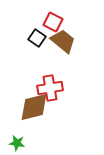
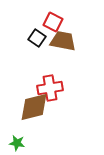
brown trapezoid: rotated 28 degrees counterclockwise
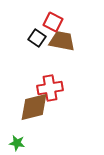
brown trapezoid: moved 1 px left
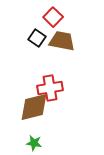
red square: moved 5 px up; rotated 18 degrees clockwise
green star: moved 17 px right
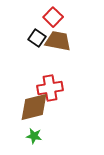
brown trapezoid: moved 4 px left
green star: moved 7 px up
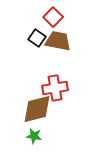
red cross: moved 5 px right
brown diamond: moved 3 px right, 2 px down
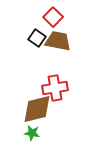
green star: moved 2 px left, 3 px up
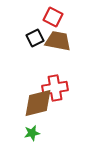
red square: rotated 18 degrees counterclockwise
black square: moved 2 px left; rotated 30 degrees clockwise
brown diamond: moved 1 px right, 6 px up
green star: rotated 21 degrees counterclockwise
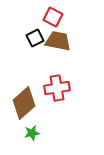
red cross: moved 2 px right
brown diamond: moved 14 px left; rotated 28 degrees counterclockwise
